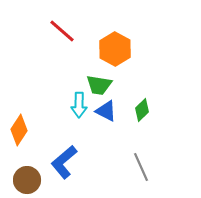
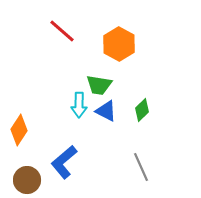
orange hexagon: moved 4 px right, 5 px up
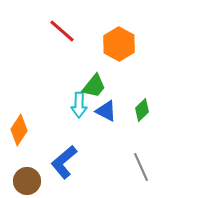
green trapezoid: moved 5 px left, 1 px down; rotated 60 degrees counterclockwise
brown circle: moved 1 px down
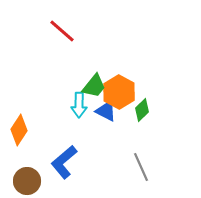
orange hexagon: moved 48 px down
